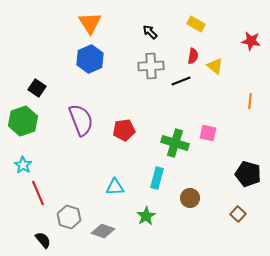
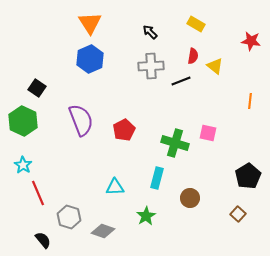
green hexagon: rotated 16 degrees counterclockwise
red pentagon: rotated 20 degrees counterclockwise
black pentagon: moved 2 px down; rotated 25 degrees clockwise
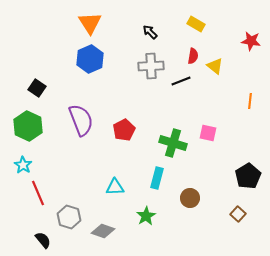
green hexagon: moved 5 px right, 5 px down
green cross: moved 2 px left
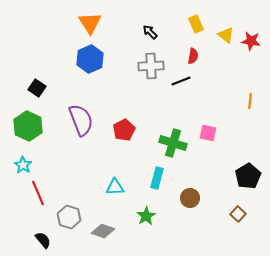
yellow rectangle: rotated 36 degrees clockwise
yellow triangle: moved 11 px right, 31 px up
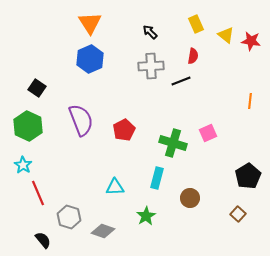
pink square: rotated 36 degrees counterclockwise
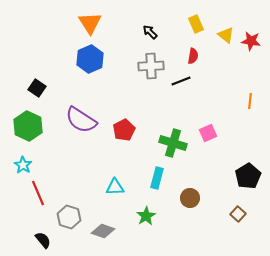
purple semicircle: rotated 144 degrees clockwise
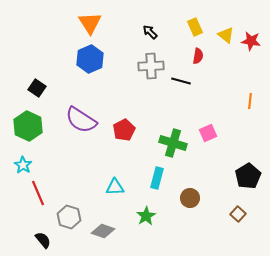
yellow rectangle: moved 1 px left, 3 px down
red semicircle: moved 5 px right
black line: rotated 36 degrees clockwise
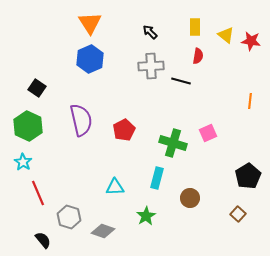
yellow rectangle: rotated 24 degrees clockwise
purple semicircle: rotated 136 degrees counterclockwise
cyan star: moved 3 px up
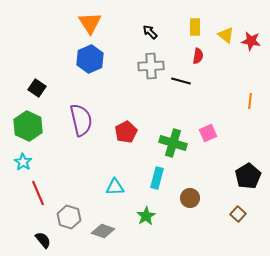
red pentagon: moved 2 px right, 2 px down
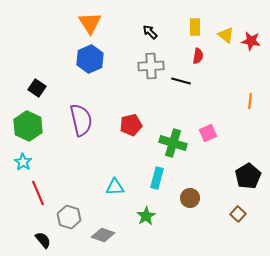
red pentagon: moved 5 px right, 7 px up; rotated 15 degrees clockwise
gray diamond: moved 4 px down
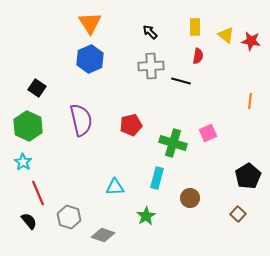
black semicircle: moved 14 px left, 19 px up
